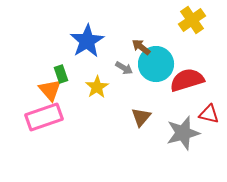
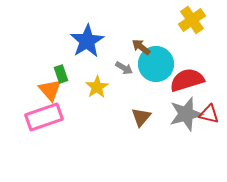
gray star: moved 3 px right, 19 px up
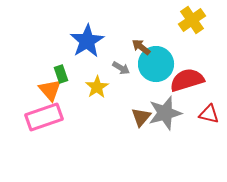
gray arrow: moved 3 px left
gray star: moved 21 px left, 1 px up
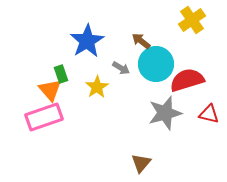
brown arrow: moved 6 px up
brown triangle: moved 46 px down
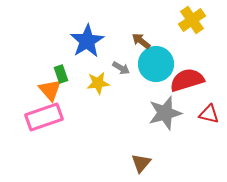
yellow star: moved 1 px right, 4 px up; rotated 25 degrees clockwise
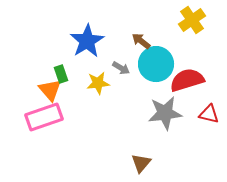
gray star: rotated 8 degrees clockwise
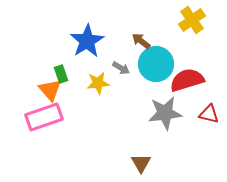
brown triangle: rotated 10 degrees counterclockwise
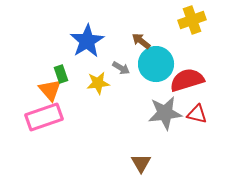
yellow cross: rotated 16 degrees clockwise
red triangle: moved 12 px left
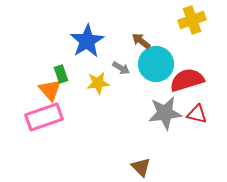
brown triangle: moved 4 px down; rotated 15 degrees counterclockwise
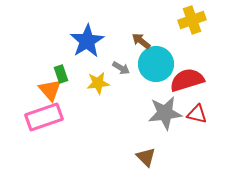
brown triangle: moved 5 px right, 10 px up
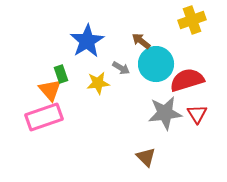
red triangle: rotated 45 degrees clockwise
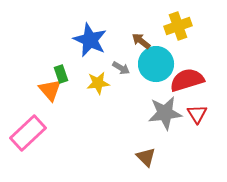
yellow cross: moved 14 px left, 6 px down
blue star: moved 3 px right, 1 px up; rotated 16 degrees counterclockwise
pink rectangle: moved 16 px left, 16 px down; rotated 24 degrees counterclockwise
